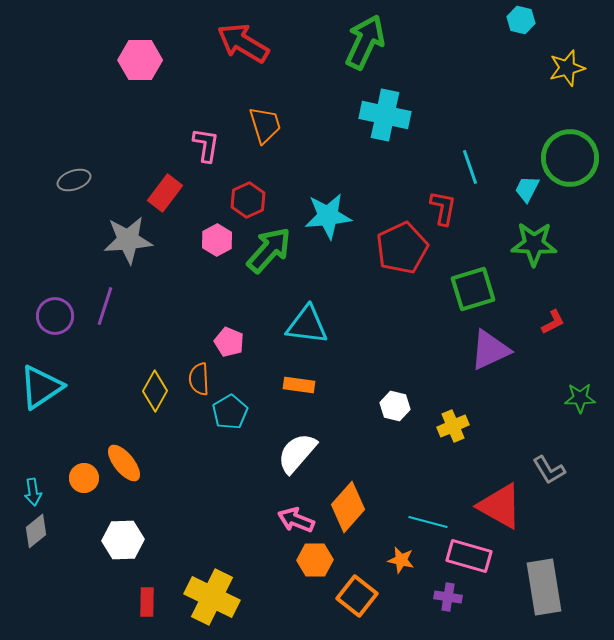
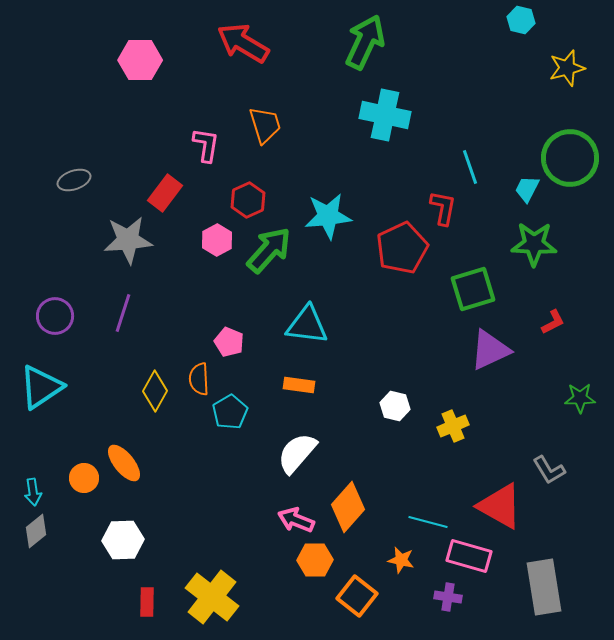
purple line at (105, 306): moved 18 px right, 7 px down
yellow cross at (212, 597): rotated 12 degrees clockwise
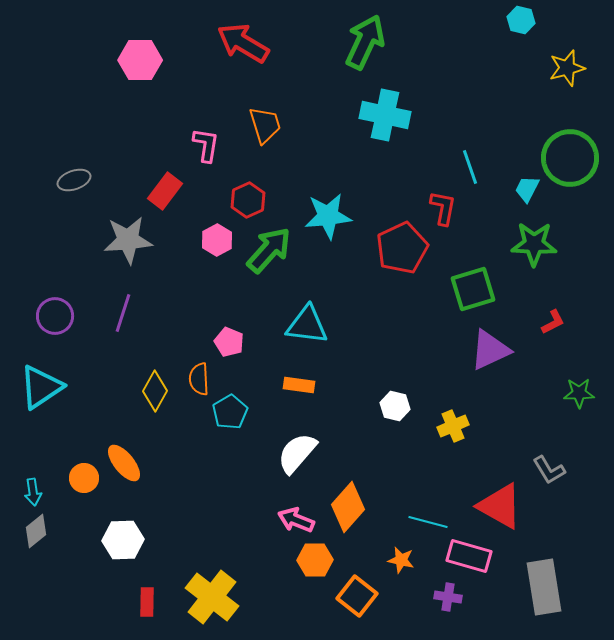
red rectangle at (165, 193): moved 2 px up
green star at (580, 398): moved 1 px left, 5 px up
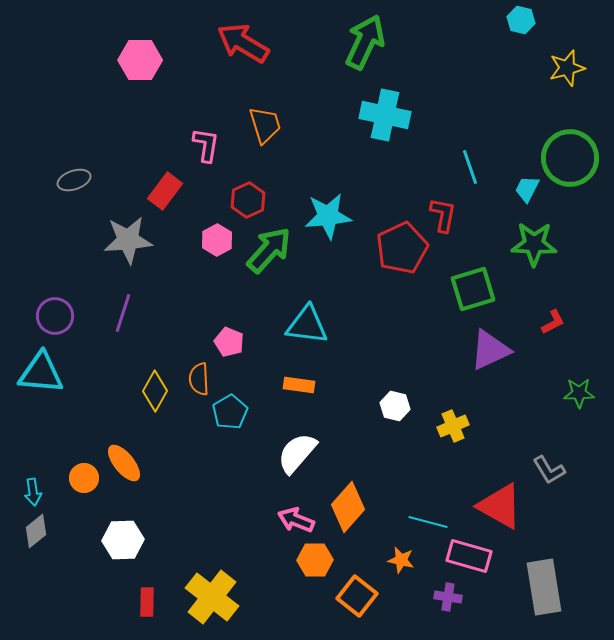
red L-shape at (443, 208): moved 7 px down
cyan triangle at (41, 387): moved 14 px up; rotated 39 degrees clockwise
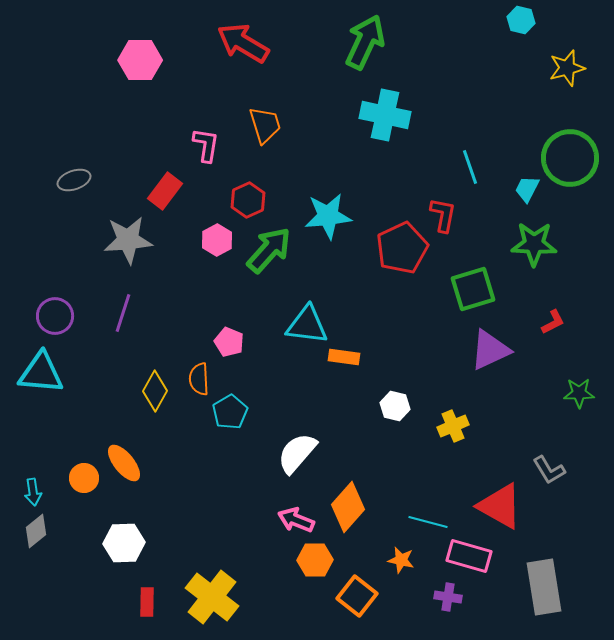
orange rectangle at (299, 385): moved 45 px right, 28 px up
white hexagon at (123, 540): moved 1 px right, 3 px down
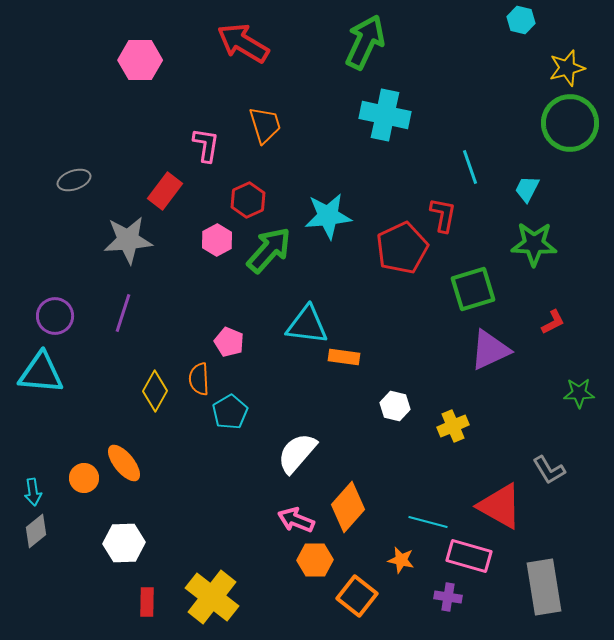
green circle at (570, 158): moved 35 px up
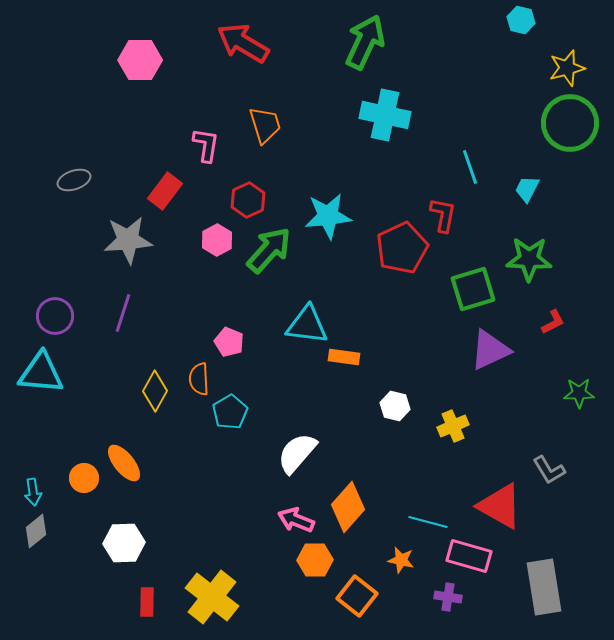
green star at (534, 244): moved 5 px left, 15 px down
